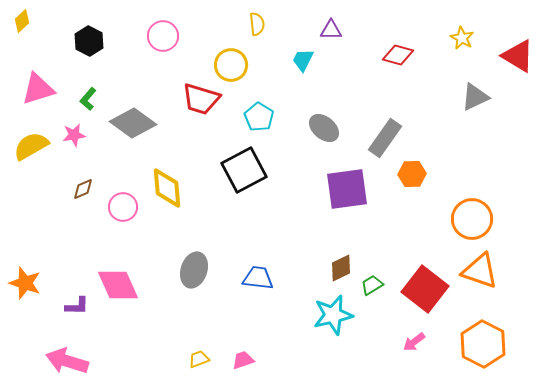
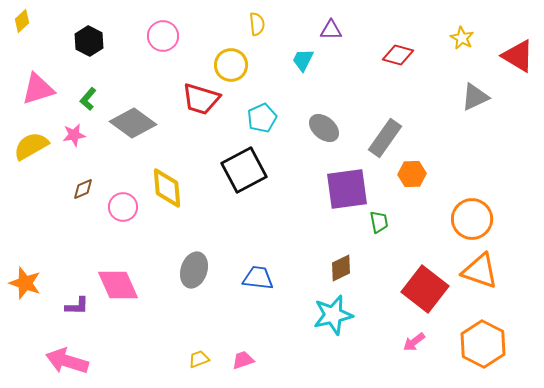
cyan pentagon at (259, 117): moved 3 px right, 1 px down; rotated 16 degrees clockwise
green trapezoid at (372, 285): moved 7 px right, 63 px up; rotated 110 degrees clockwise
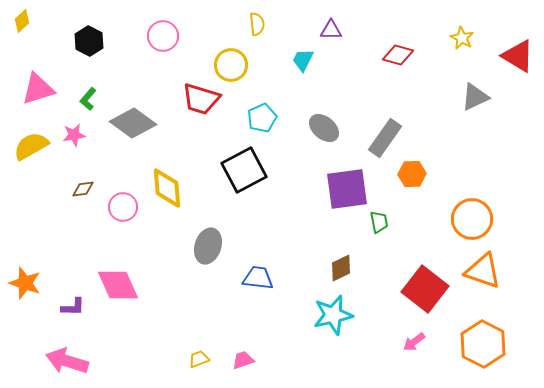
brown diamond at (83, 189): rotated 15 degrees clockwise
gray ellipse at (194, 270): moved 14 px right, 24 px up
orange triangle at (480, 271): moved 3 px right
purple L-shape at (77, 306): moved 4 px left, 1 px down
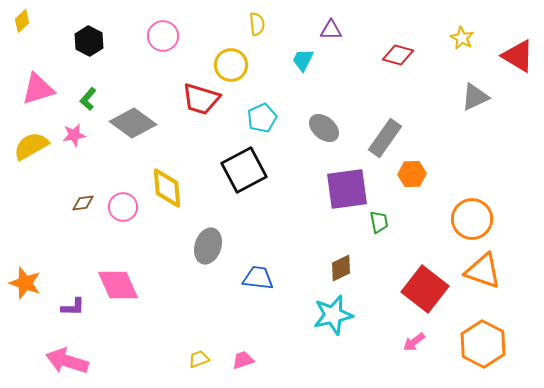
brown diamond at (83, 189): moved 14 px down
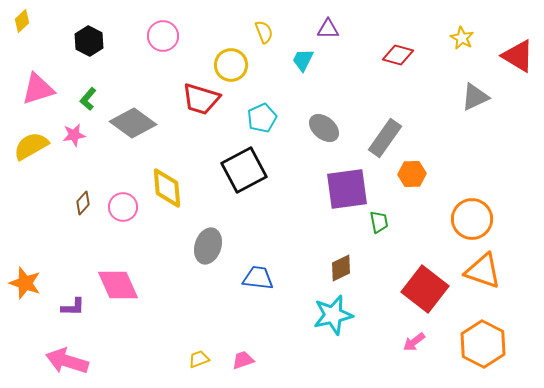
yellow semicircle at (257, 24): moved 7 px right, 8 px down; rotated 15 degrees counterclockwise
purple triangle at (331, 30): moved 3 px left, 1 px up
brown diamond at (83, 203): rotated 40 degrees counterclockwise
